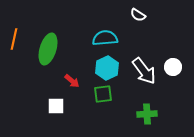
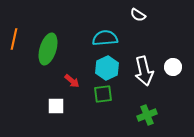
white arrow: rotated 24 degrees clockwise
green cross: moved 1 px down; rotated 18 degrees counterclockwise
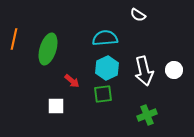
white circle: moved 1 px right, 3 px down
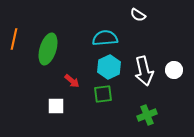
cyan hexagon: moved 2 px right, 1 px up
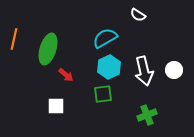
cyan semicircle: rotated 25 degrees counterclockwise
red arrow: moved 6 px left, 6 px up
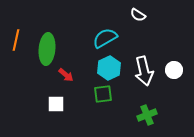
orange line: moved 2 px right, 1 px down
green ellipse: moved 1 px left; rotated 12 degrees counterclockwise
cyan hexagon: moved 1 px down
white square: moved 2 px up
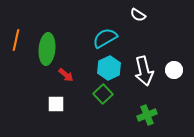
green square: rotated 36 degrees counterclockwise
